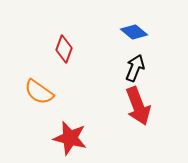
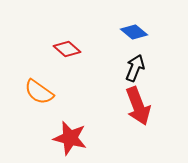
red diamond: moved 3 px right; rotated 68 degrees counterclockwise
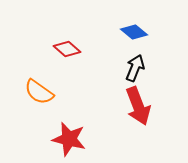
red star: moved 1 px left, 1 px down
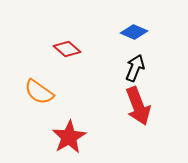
blue diamond: rotated 16 degrees counterclockwise
red star: moved 2 px up; rotated 28 degrees clockwise
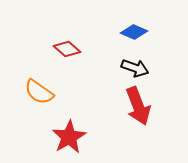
black arrow: rotated 88 degrees clockwise
